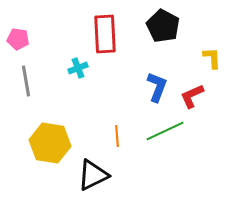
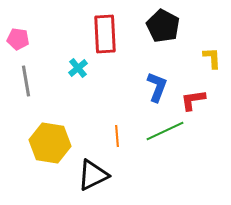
cyan cross: rotated 18 degrees counterclockwise
red L-shape: moved 1 px right, 4 px down; rotated 16 degrees clockwise
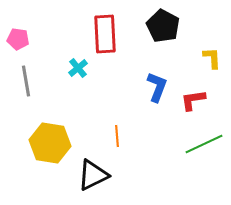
green line: moved 39 px right, 13 px down
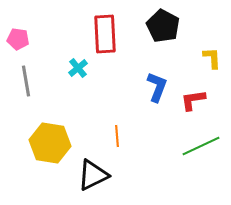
green line: moved 3 px left, 2 px down
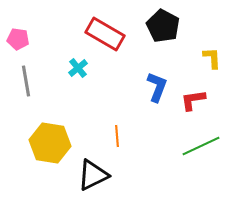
red rectangle: rotated 57 degrees counterclockwise
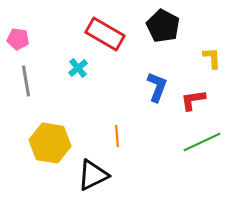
green line: moved 1 px right, 4 px up
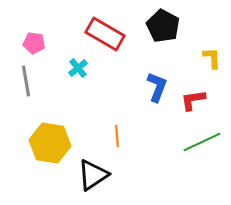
pink pentagon: moved 16 px right, 4 px down
black triangle: rotated 8 degrees counterclockwise
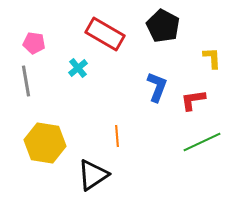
yellow hexagon: moved 5 px left
